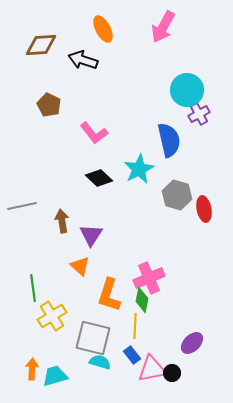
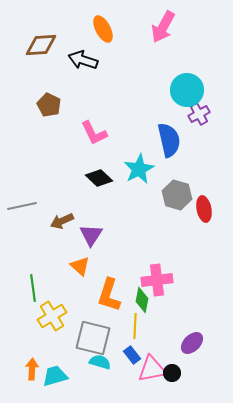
pink L-shape: rotated 12 degrees clockwise
brown arrow: rotated 105 degrees counterclockwise
pink cross: moved 8 px right, 2 px down; rotated 16 degrees clockwise
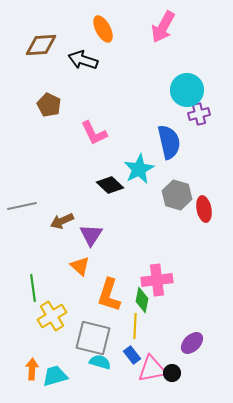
purple cross: rotated 15 degrees clockwise
blue semicircle: moved 2 px down
black diamond: moved 11 px right, 7 px down
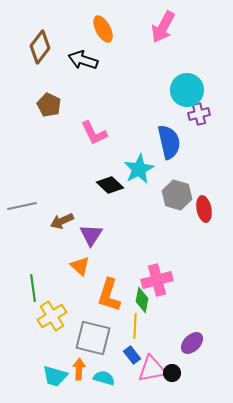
brown diamond: moved 1 px left, 2 px down; rotated 48 degrees counterclockwise
pink cross: rotated 8 degrees counterclockwise
cyan semicircle: moved 4 px right, 16 px down
orange arrow: moved 47 px right
cyan trapezoid: rotated 148 degrees counterclockwise
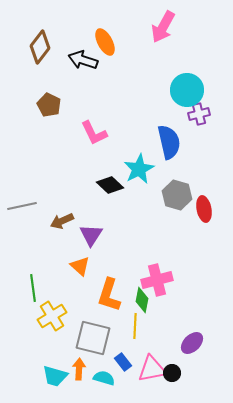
orange ellipse: moved 2 px right, 13 px down
blue rectangle: moved 9 px left, 7 px down
